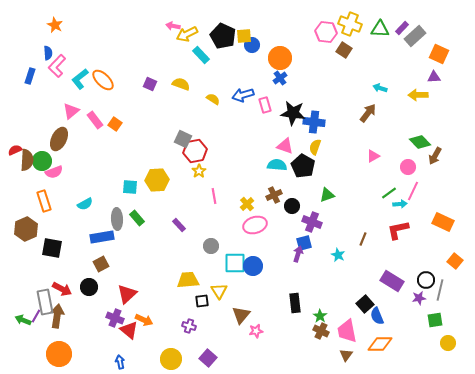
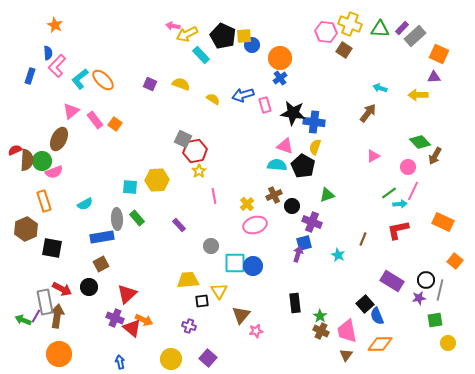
red triangle at (129, 330): moved 3 px right, 2 px up
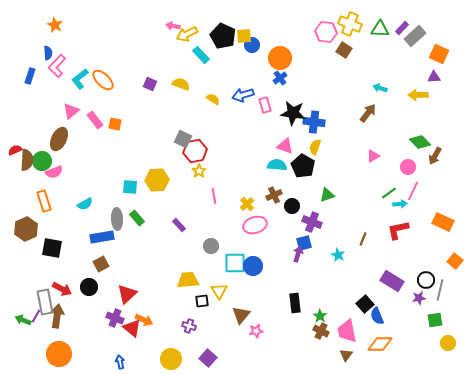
orange square at (115, 124): rotated 24 degrees counterclockwise
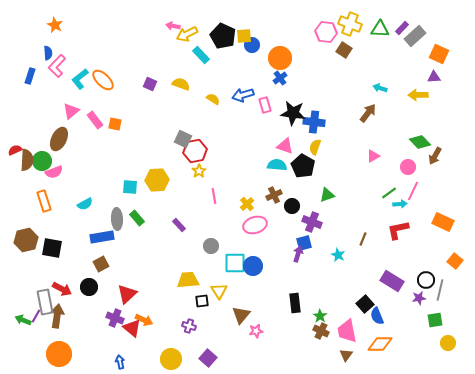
brown hexagon at (26, 229): moved 11 px down; rotated 10 degrees clockwise
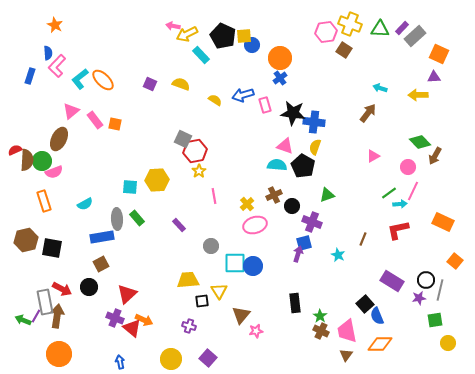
pink hexagon at (326, 32): rotated 15 degrees counterclockwise
yellow semicircle at (213, 99): moved 2 px right, 1 px down
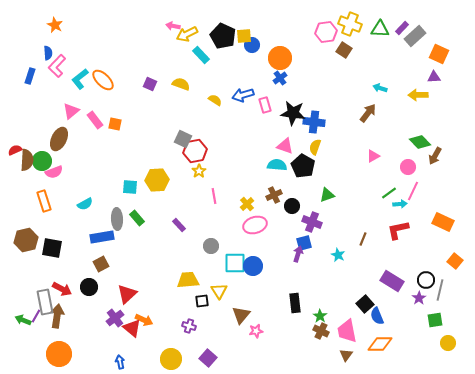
purple star at (419, 298): rotated 24 degrees counterclockwise
purple cross at (115, 318): rotated 30 degrees clockwise
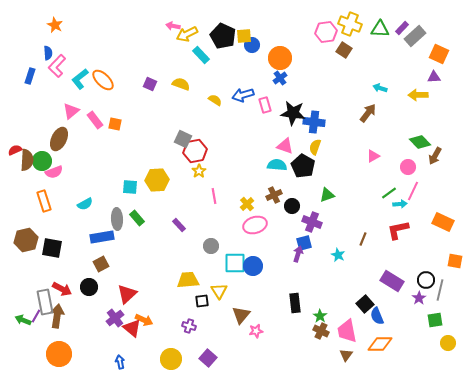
orange square at (455, 261): rotated 28 degrees counterclockwise
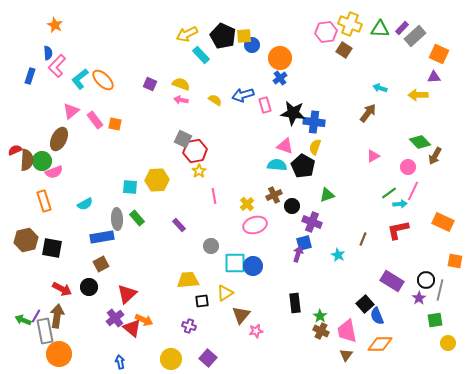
pink arrow at (173, 26): moved 8 px right, 74 px down
yellow triangle at (219, 291): moved 6 px right, 2 px down; rotated 30 degrees clockwise
gray rectangle at (45, 302): moved 29 px down
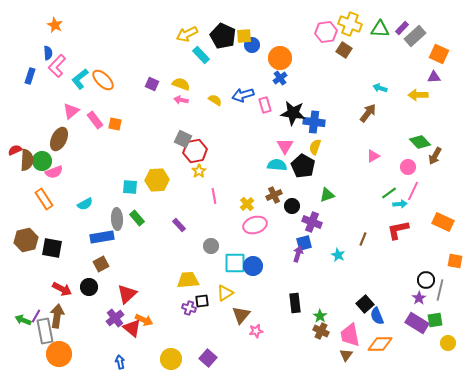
purple square at (150, 84): moved 2 px right
pink triangle at (285, 146): rotated 42 degrees clockwise
orange rectangle at (44, 201): moved 2 px up; rotated 15 degrees counterclockwise
purple rectangle at (392, 281): moved 25 px right, 42 px down
purple cross at (189, 326): moved 18 px up
pink trapezoid at (347, 331): moved 3 px right, 4 px down
